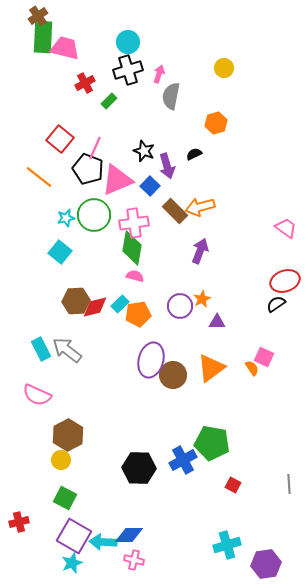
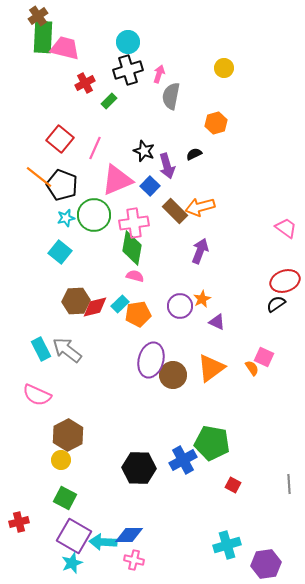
black pentagon at (88, 169): moved 26 px left, 16 px down
purple triangle at (217, 322): rotated 24 degrees clockwise
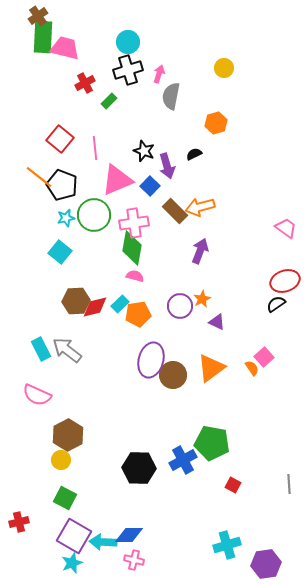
pink line at (95, 148): rotated 30 degrees counterclockwise
pink square at (264, 357): rotated 24 degrees clockwise
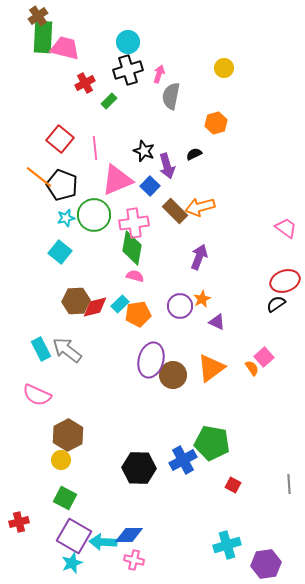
purple arrow at (200, 251): moved 1 px left, 6 px down
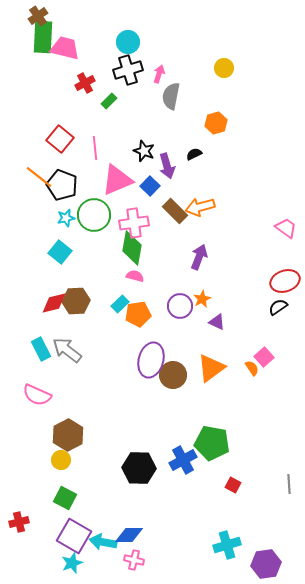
black semicircle at (276, 304): moved 2 px right, 3 px down
red diamond at (95, 307): moved 41 px left, 4 px up
cyan arrow at (103, 542): rotated 8 degrees clockwise
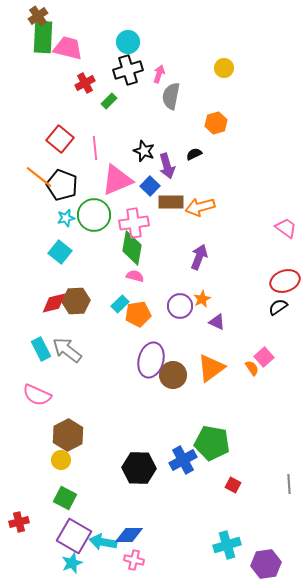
pink trapezoid at (65, 48): moved 3 px right
brown rectangle at (175, 211): moved 4 px left, 9 px up; rotated 45 degrees counterclockwise
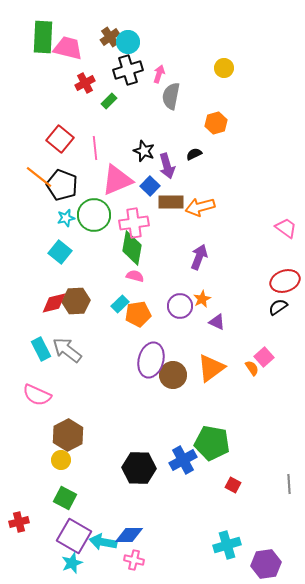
brown cross at (38, 16): moved 72 px right, 21 px down
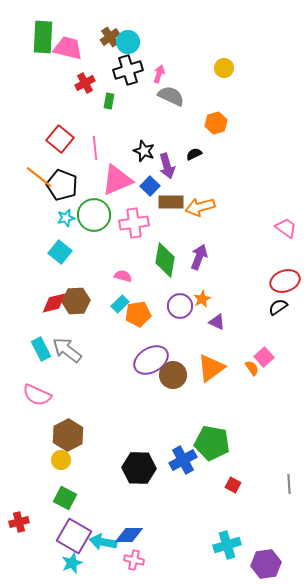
gray semicircle at (171, 96): rotated 104 degrees clockwise
green rectangle at (109, 101): rotated 35 degrees counterclockwise
green diamond at (132, 248): moved 33 px right, 12 px down
pink semicircle at (135, 276): moved 12 px left
purple ellipse at (151, 360): rotated 44 degrees clockwise
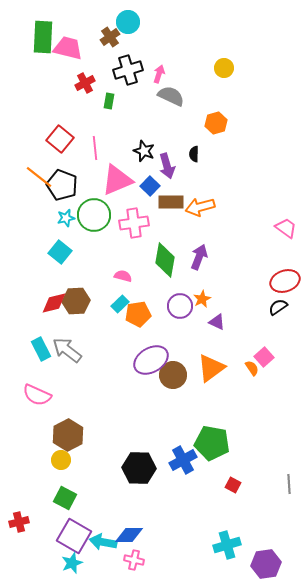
cyan circle at (128, 42): moved 20 px up
black semicircle at (194, 154): rotated 63 degrees counterclockwise
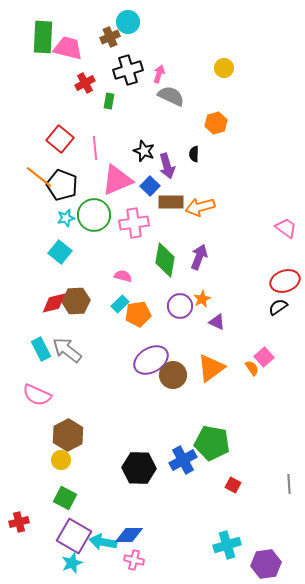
brown cross at (110, 37): rotated 12 degrees clockwise
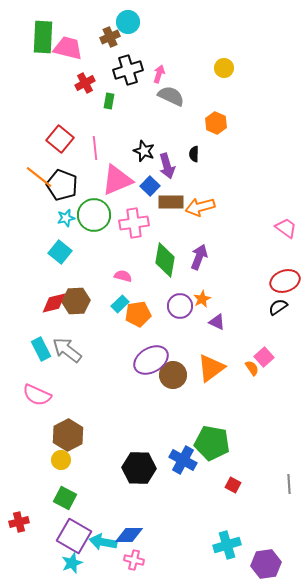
orange hexagon at (216, 123): rotated 20 degrees counterclockwise
blue cross at (183, 460): rotated 32 degrees counterclockwise
